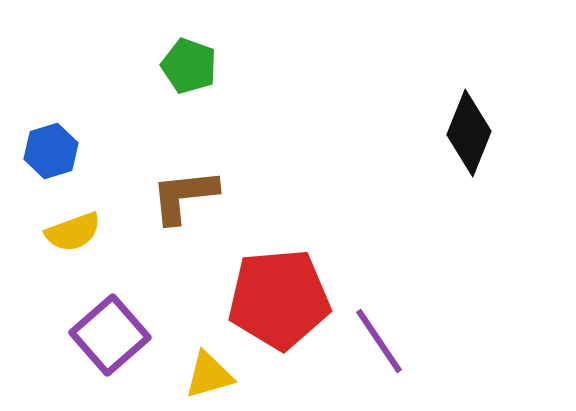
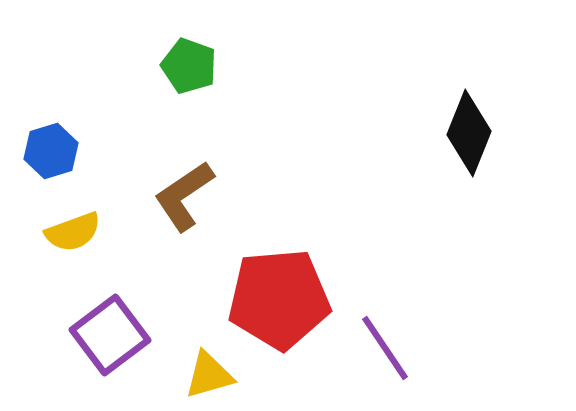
brown L-shape: rotated 28 degrees counterclockwise
purple square: rotated 4 degrees clockwise
purple line: moved 6 px right, 7 px down
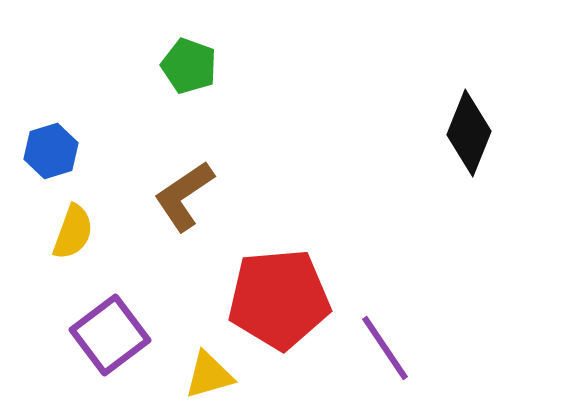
yellow semicircle: rotated 50 degrees counterclockwise
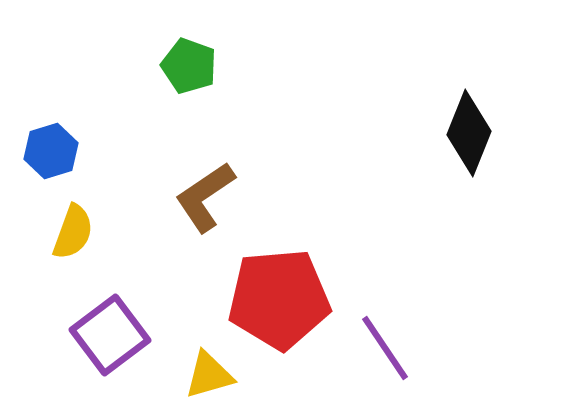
brown L-shape: moved 21 px right, 1 px down
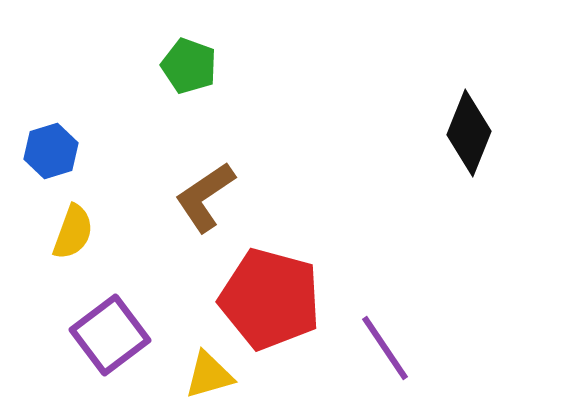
red pentagon: moved 9 px left; rotated 20 degrees clockwise
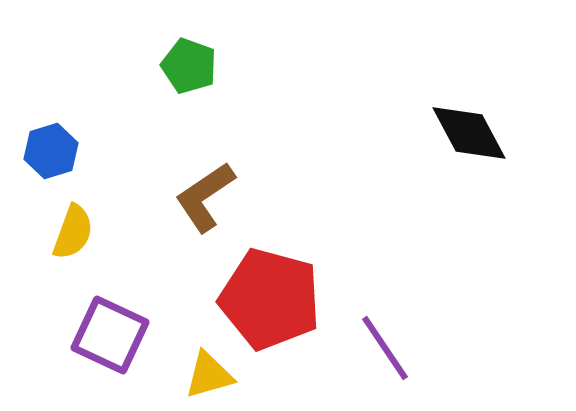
black diamond: rotated 50 degrees counterclockwise
purple square: rotated 28 degrees counterclockwise
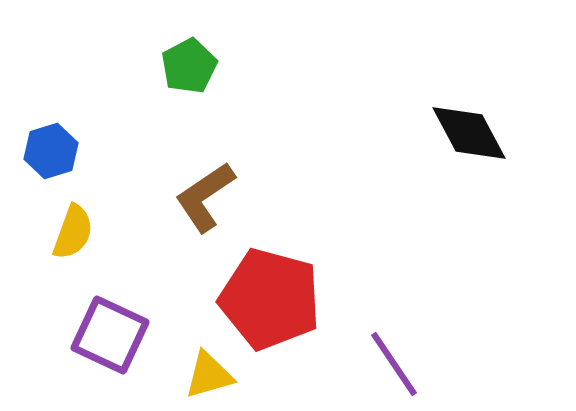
green pentagon: rotated 24 degrees clockwise
purple line: moved 9 px right, 16 px down
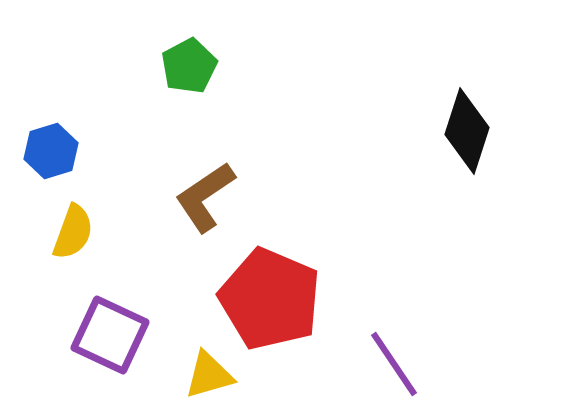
black diamond: moved 2 px left, 2 px up; rotated 46 degrees clockwise
red pentagon: rotated 8 degrees clockwise
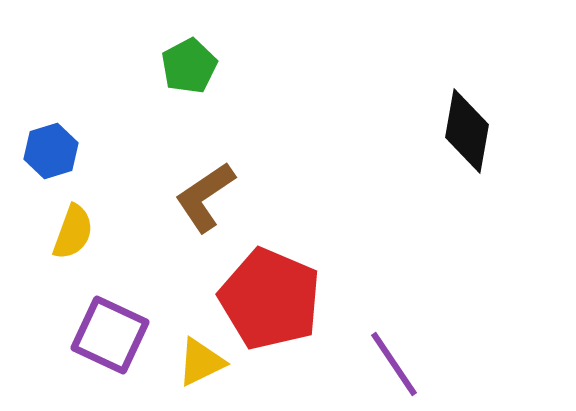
black diamond: rotated 8 degrees counterclockwise
yellow triangle: moved 8 px left, 13 px up; rotated 10 degrees counterclockwise
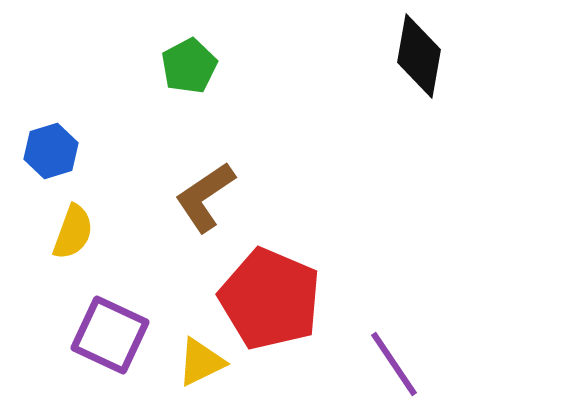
black diamond: moved 48 px left, 75 px up
